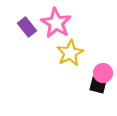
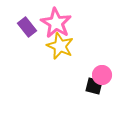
yellow star: moved 10 px left, 7 px up; rotated 20 degrees counterclockwise
pink circle: moved 1 px left, 2 px down
black square: moved 4 px left, 1 px down
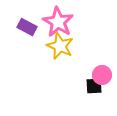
pink star: moved 2 px right, 1 px up
purple rectangle: rotated 24 degrees counterclockwise
black square: rotated 18 degrees counterclockwise
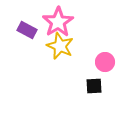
pink star: rotated 8 degrees clockwise
purple rectangle: moved 3 px down
pink circle: moved 3 px right, 13 px up
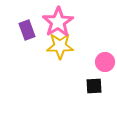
purple rectangle: rotated 42 degrees clockwise
yellow star: rotated 24 degrees counterclockwise
